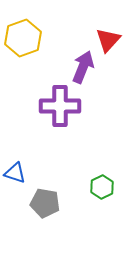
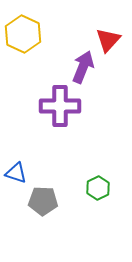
yellow hexagon: moved 4 px up; rotated 15 degrees counterclockwise
blue triangle: moved 1 px right
green hexagon: moved 4 px left, 1 px down
gray pentagon: moved 2 px left, 2 px up; rotated 8 degrees counterclockwise
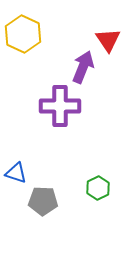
red triangle: rotated 16 degrees counterclockwise
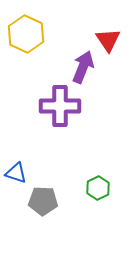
yellow hexagon: moved 3 px right
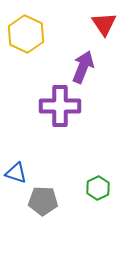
red triangle: moved 4 px left, 16 px up
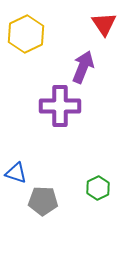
yellow hexagon: rotated 9 degrees clockwise
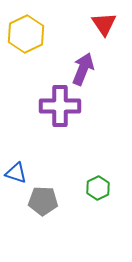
purple arrow: moved 2 px down
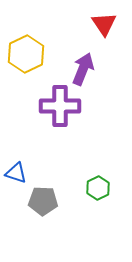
yellow hexagon: moved 20 px down
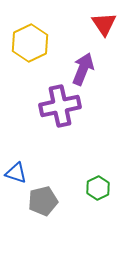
yellow hexagon: moved 4 px right, 11 px up
purple cross: rotated 12 degrees counterclockwise
gray pentagon: rotated 16 degrees counterclockwise
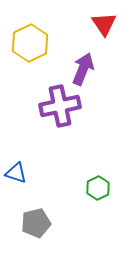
gray pentagon: moved 7 px left, 22 px down
